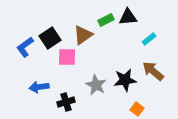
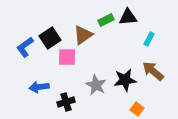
cyan rectangle: rotated 24 degrees counterclockwise
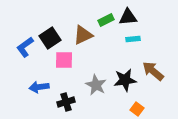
brown triangle: rotated 10 degrees clockwise
cyan rectangle: moved 16 px left; rotated 56 degrees clockwise
pink square: moved 3 px left, 3 px down
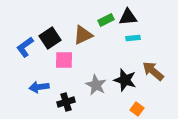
cyan rectangle: moved 1 px up
black star: rotated 25 degrees clockwise
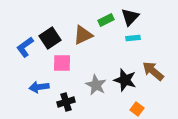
black triangle: moved 2 px right; rotated 42 degrees counterclockwise
pink square: moved 2 px left, 3 px down
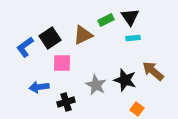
black triangle: rotated 18 degrees counterclockwise
